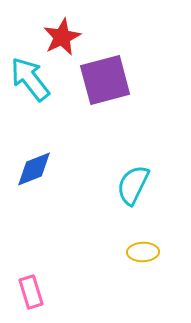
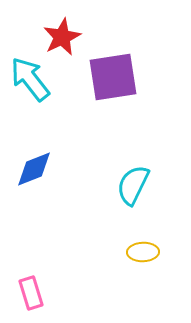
purple square: moved 8 px right, 3 px up; rotated 6 degrees clockwise
pink rectangle: moved 1 px down
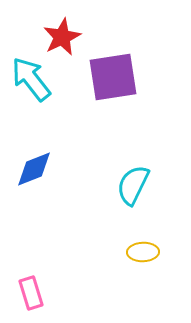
cyan arrow: moved 1 px right
